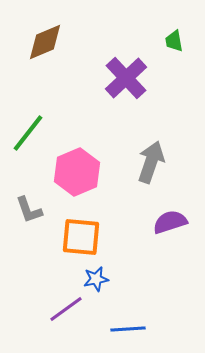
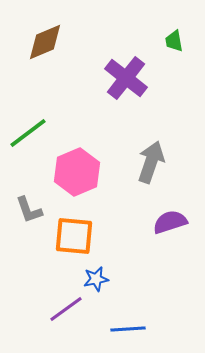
purple cross: rotated 9 degrees counterclockwise
green line: rotated 15 degrees clockwise
orange square: moved 7 px left, 1 px up
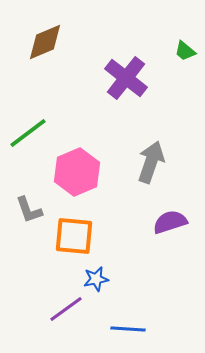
green trapezoid: moved 11 px right, 10 px down; rotated 40 degrees counterclockwise
blue line: rotated 8 degrees clockwise
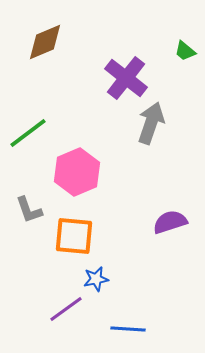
gray arrow: moved 39 px up
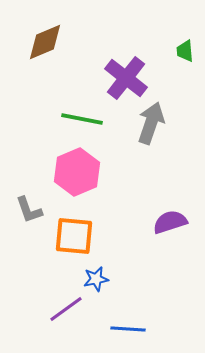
green trapezoid: rotated 45 degrees clockwise
green line: moved 54 px right, 14 px up; rotated 48 degrees clockwise
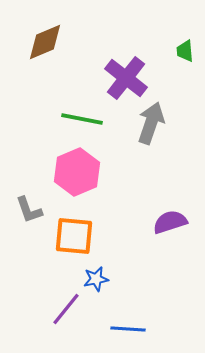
purple line: rotated 15 degrees counterclockwise
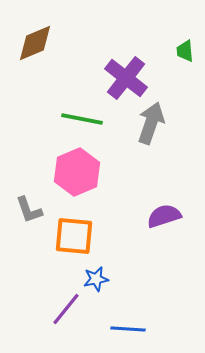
brown diamond: moved 10 px left, 1 px down
purple semicircle: moved 6 px left, 6 px up
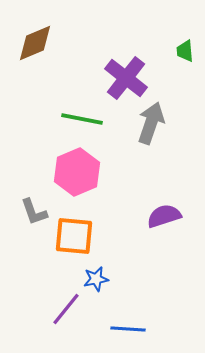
gray L-shape: moved 5 px right, 2 px down
